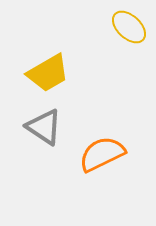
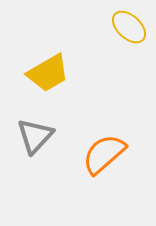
gray triangle: moved 9 px left, 9 px down; rotated 39 degrees clockwise
orange semicircle: moved 2 px right; rotated 15 degrees counterclockwise
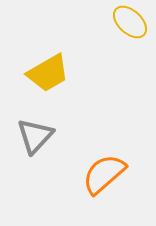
yellow ellipse: moved 1 px right, 5 px up
orange semicircle: moved 20 px down
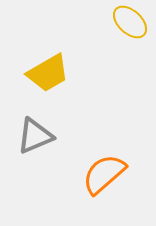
gray triangle: rotated 24 degrees clockwise
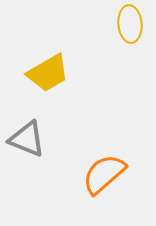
yellow ellipse: moved 2 px down; rotated 42 degrees clockwise
gray triangle: moved 8 px left, 3 px down; rotated 45 degrees clockwise
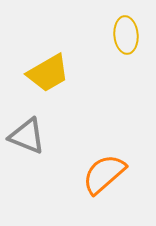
yellow ellipse: moved 4 px left, 11 px down
gray triangle: moved 3 px up
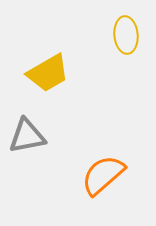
gray triangle: rotated 33 degrees counterclockwise
orange semicircle: moved 1 px left, 1 px down
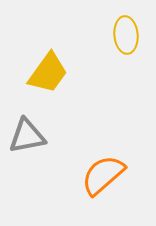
yellow trapezoid: rotated 24 degrees counterclockwise
